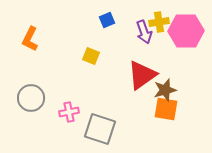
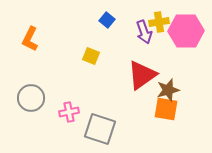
blue square: rotated 28 degrees counterclockwise
brown star: moved 3 px right
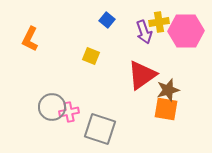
gray circle: moved 21 px right, 9 px down
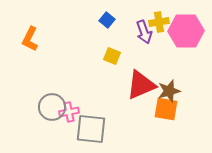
yellow square: moved 21 px right
red triangle: moved 1 px left, 10 px down; rotated 12 degrees clockwise
brown star: moved 1 px right, 1 px down
gray square: moved 9 px left; rotated 12 degrees counterclockwise
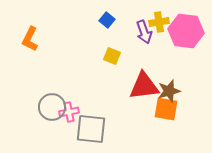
pink hexagon: rotated 8 degrees clockwise
red triangle: moved 3 px right, 1 px down; rotated 16 degrees clockwise
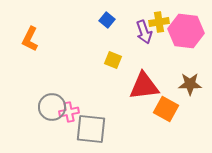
yellow square: moved 1 px right, 4 px down
brown star: moved 21 px right, 7 px up; rotated 15 degrees clockwise
orange square: rotated 20 degrees clockwise
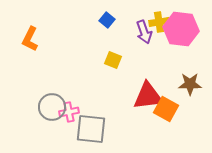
pink hexagon: moved 5 px left, 2 px up
red triangle: moved 4 px right, 10 px down
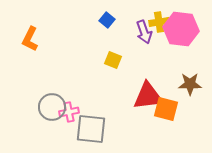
orange square: rotated 15 degrees counterclockwise
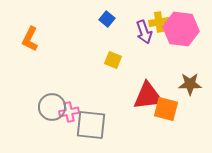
blue square: moved 1 px up
gray square: moved 4 px up
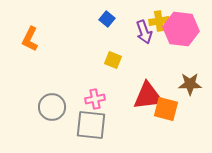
yellow cross: moved 1 px up
pink cross: moved 26 px right, 13 px up
